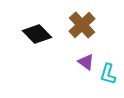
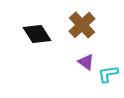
black diamond: rotated 12 degrees clockwise
cyan L-shape: rotated 65 degrees clockwise
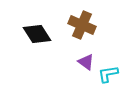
brown cross: rotated 24 degrees counterclockwise
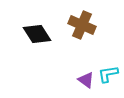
purple triangle: moved 18 px down
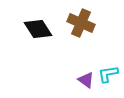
brown cross: moved 1 px left, 2 px up
black diamond: moved 1 px right, 5 px up
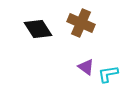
purple triangle: moved 13 px up
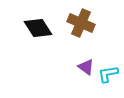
black diamond: moved 1 px up
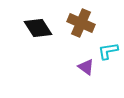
cyan L-shape: moved 23 px up
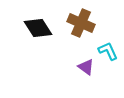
cyan L-shape: rotated 75 degrees clockwise
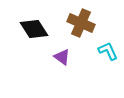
black diamond: moved 4 px left, 1 px down
purple triangle: moved 24 px left, 10 px up
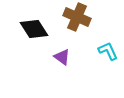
brown cross: moved 4 px left, 6 px up
